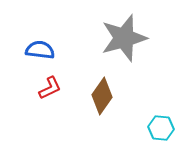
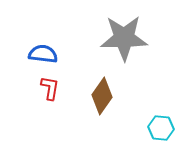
gray star: rotated 15 degrees clockwise
blue semicircle: moved 3 px right, 4 px down
red L-shape: rotated 55 degrees counterclockwise
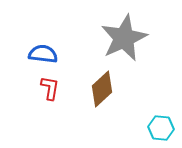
gray star: rotated 24 degrees counterclockwise
brown diamond: moved 7 px up; rotated 12 degrees clockwise
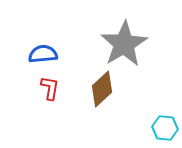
gray star: moved 6 px down; rotated 6 degrees counterclockwise
blue semicircle: rotated 12 degrees counterclockwise
cyan hexagon: moved 4 px right
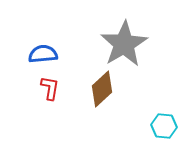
cyan hexagon: moved 1 px left, 2 px up
